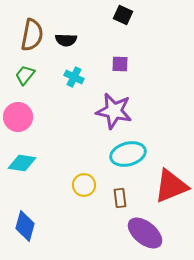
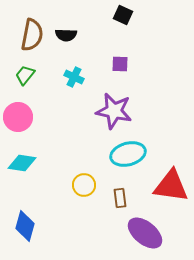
black semicircle: moved 5 px up
red triangle: rotated 30 degrees clockwise
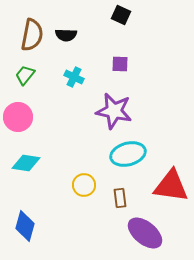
black square: moved 2 px left
cyan diamond: moved 4 px right
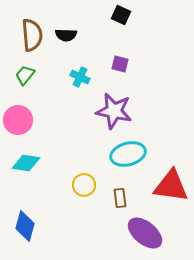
brown semicircle: rotated 16 degrees counterclockwise
purple square: rotated 12 degrees clockwise
cyan cross: moved 6 px right
pink circle: moved 3 px down
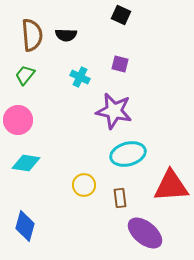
red triangle: rotated 12 degrees counterclockwise
